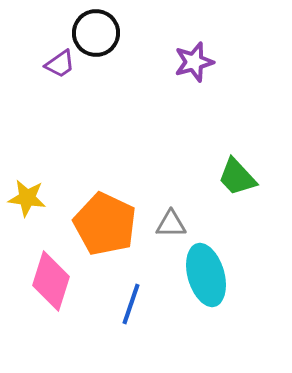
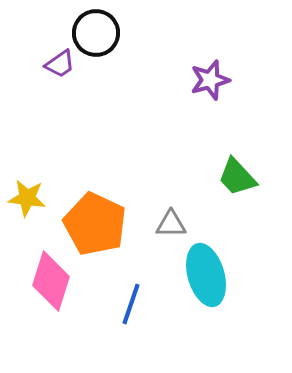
purple star: moved 16 px right, 18 px down
orange pentagon: moved 10 px left
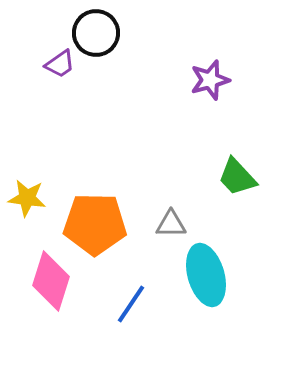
orange pentagon: rotated 24 degrees counterclockwise
blue line: rotated 15 degrees clockwise
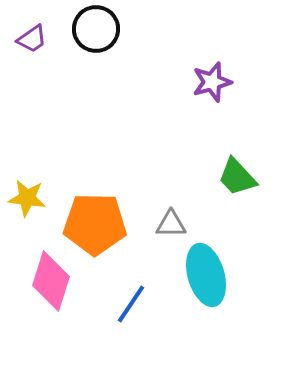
black circle: moved 4 px up
purple trapezoid: moved 28 px left, 25 px up
purple star: moved 2 px right, 2 px down
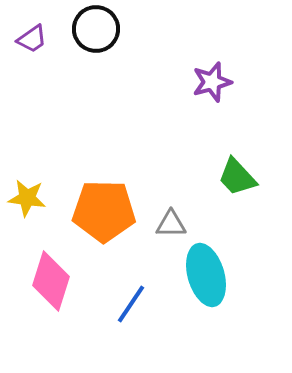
orange pentagon: moved 9 px right, 13 px up
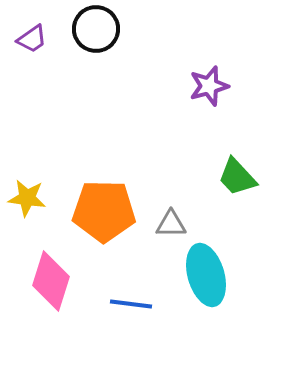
purple star: moved 3 px left, 4 px down
blue line: rotated 63 degrees clockwise
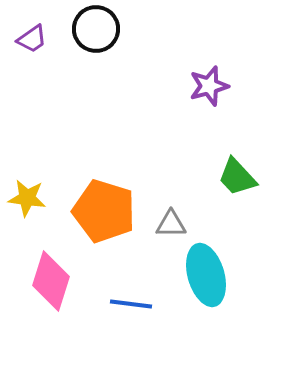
orange pentagon: rotated 16 degrees clockwise
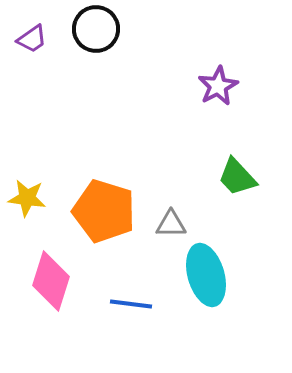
purple star: moved 9 px right; rotated 12 degrees counterclockwise
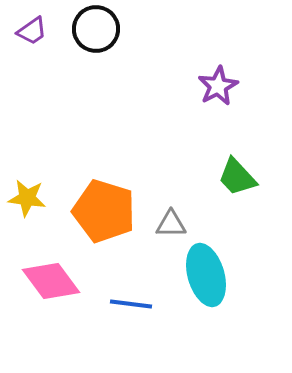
purple trapezoid: moved 8 px up
pink diamond: rotated 54 degrees counterclockwise
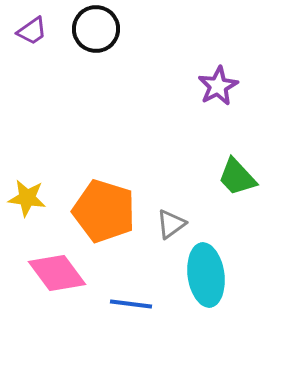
gray triangle: rotated 36 degrees counterclockwise
cyan ellipse: rotated 8 degrees clockwise
pink diamond: moved 6 px right, 8 px up
